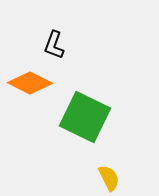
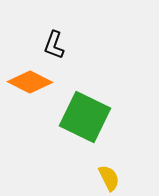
orange diamond: moved 1 px up
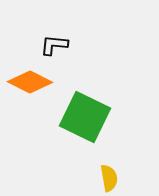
black L-shape: rotated 76 degrees clockwise
yellow semicircle: rotated 16 degrees clockwise
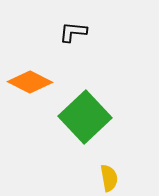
black L-shape: moved 19 px right, 13 px up
green square: rotated 21 degrees clockwise
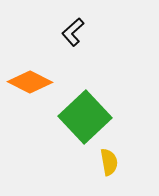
black L-shape: rotated 48 degrees counterclockwise
yellow semicircle: moved 16 px up
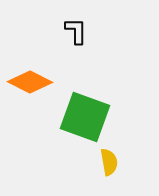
black L-shape: moved 3 px right, 1 px up; rotated 132 degrees clockwise
green square: rotated 27 degrees counterclockwise
